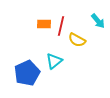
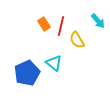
orange rectangle: rotated 56 degrees clockwise
yellow semicircle: rotated 30 degrees clockwise
cyan triangle: moved 2 px down; rotated 42 degrees counterclockwise
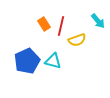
yellow semicircle: rotated 78 degrees counterclockwise
cyan triangle: moved 1 px left, 2 px up; rotated 24 degrees counterclockwise
blue pentagon: moved 12 px up
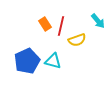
orange rectangle: moved 1 px right
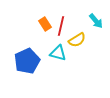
cyan arrow: moved 2 px left
yellow semicircle: rotated 12 degrees counterclockwise
cyan triangle: moved 5 px right, 8 px up
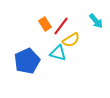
red line: rotated 24 degrees clockwise
yellow semicircle: moved 6 px left
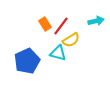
cyan arrow: rotated 63 degrees counterclockwise
